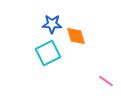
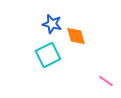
blue star: rotated 12 degrees clockwise
cyan square: moved 2 px down
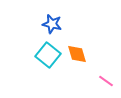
orange diamond: moved 1 px right, 18 px down
cyan square: rotated 25 degrees counterclockwise
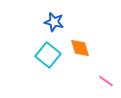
blue star: moved 2 px right, 2 px up
orange diamond: moved 3 px right, 6 px up
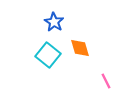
blue star: rotated 18 degrees clockwise
pink line: rotated 28 degrees clockwise
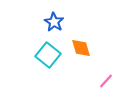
orange diamond: moved 1 px right
pink line: rotated 70 degrees clockwise
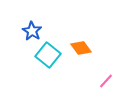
blue star: moved 22 px left, 9 px down
orange diamond: rotated 20 degrees counterclockwise
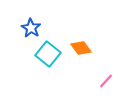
blue star: moved 1 px left, 3 px up
cyan square: moved 1 px up
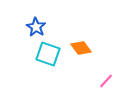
blue star: moved 5 px right, 1 px up
cyan square: rotated 20 degrees counterclockwise
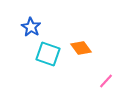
blue star: moved 5 px left
